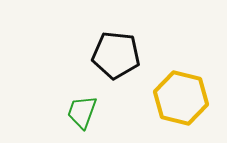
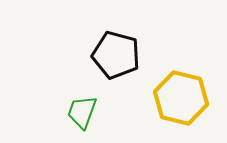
black pentagon: rotated 9 degrees clockwise
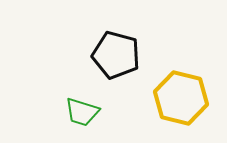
green trapezoid: rotated 93 degrees counterclockwise
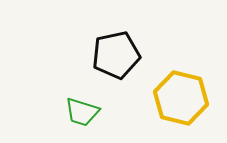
black pentagon: rotated 27 degrees counterclockwise
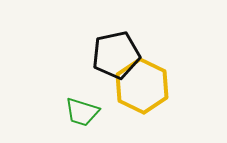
yellow hexagon: moved 39 px left, 12 px up; rotated 12 degrees clockwise
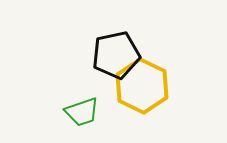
green trapezoid: rotated 36 degrees counterclockwise
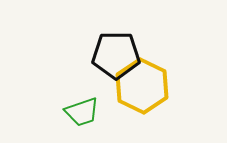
black pentagon: rotated 12 degrees clockwise
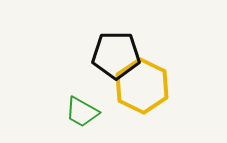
green trapezoid: rotated 48 degrees clockwise
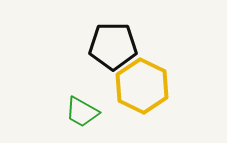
black pentagon: moved 3 px left, 9 px up
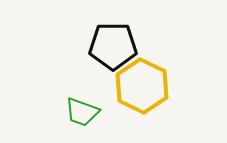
green trapezoid: rotated 9 degrees counterclockwise
